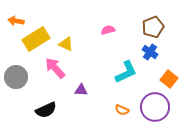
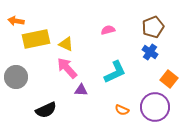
yellow rectangle: rotated 20 degrees clockwise
pink arrow: moved 12 px right
cyan L-shape: moved 11 px left
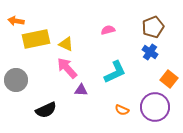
gray circle: moved 3 px down
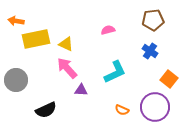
brown pentagon: moved 7 px up; rotated 15 degrees clockwise
blue cross: moved 1 px up
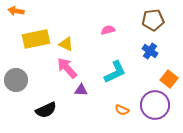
orange arrow: moved 10 px up
purple circle: moved 2 px up
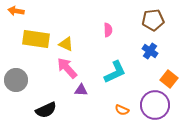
pink semicircle: rotated 104 degrees clockwise
yellow rectangle: rotated 20 degrees clockwise
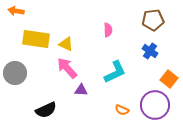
gray circle: moved 1 px left, 7 px up
